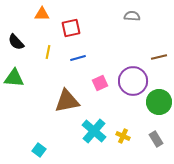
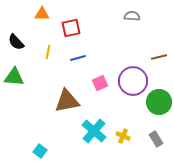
green triangle: moved 1 px up
cyan square: moved 1 px right, 1 px down
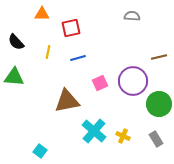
green circle: moved 2 px down
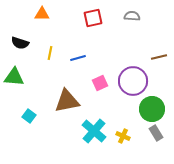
red square: moved 22 px right, 10 px up
black semicircle: moved 4 px right, 1 px down; rotated 30 degrees counterclockwise
yellow line: moved 2 px right, 1 px down
green circle: moved 7 px left, 5 px down
gray rectangle: moved 6 px up
cyan square: moved 11 px left, 35 px up
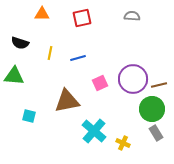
red square: moved 11 px left
brown line: moved 28 px down
green triangle: moved 1 px up
purple circle: moved 2 px up
cyan square: rotated 24 degrees counterclockwise
yellow cross: moved 7 px down
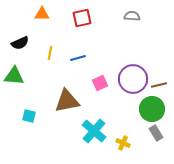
black semicircle: rotated 42 degrees counterclockwise
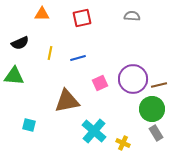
cyan square: moved 9 px down
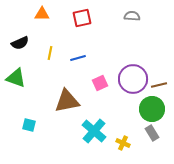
green triangle: moved 2 px right, 2 px down; rotated 15 degrees clockwise
gray rectangle: moved 4 px left
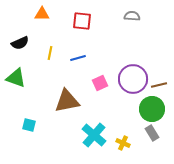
red square: moved 3 px down; rotated 18 degrees clockwise
cyan cross: moved 4 px down
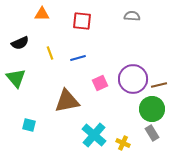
yellow line: rotated 32 degrees counterclockwise
green triangle: rotated 30 degrees clockwise
